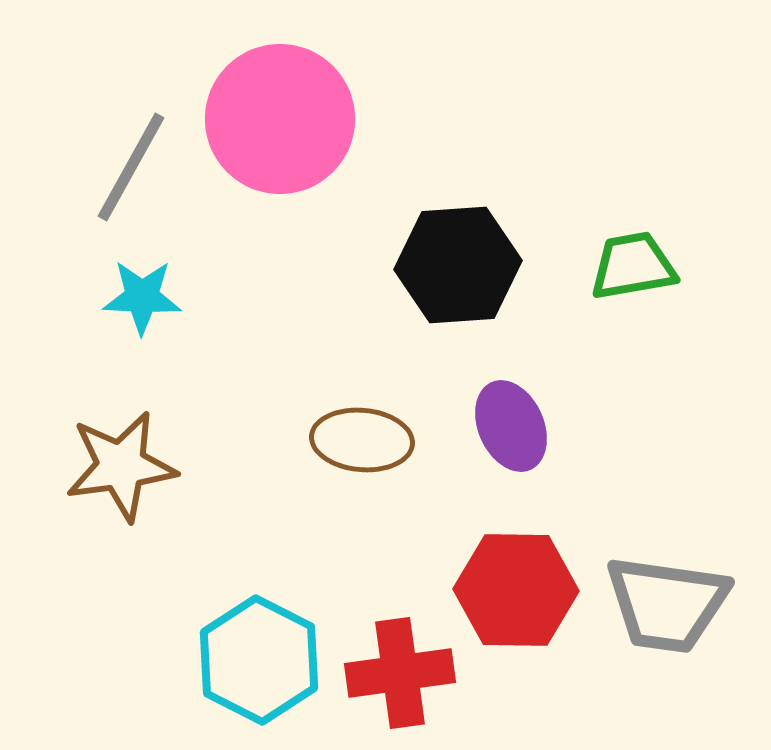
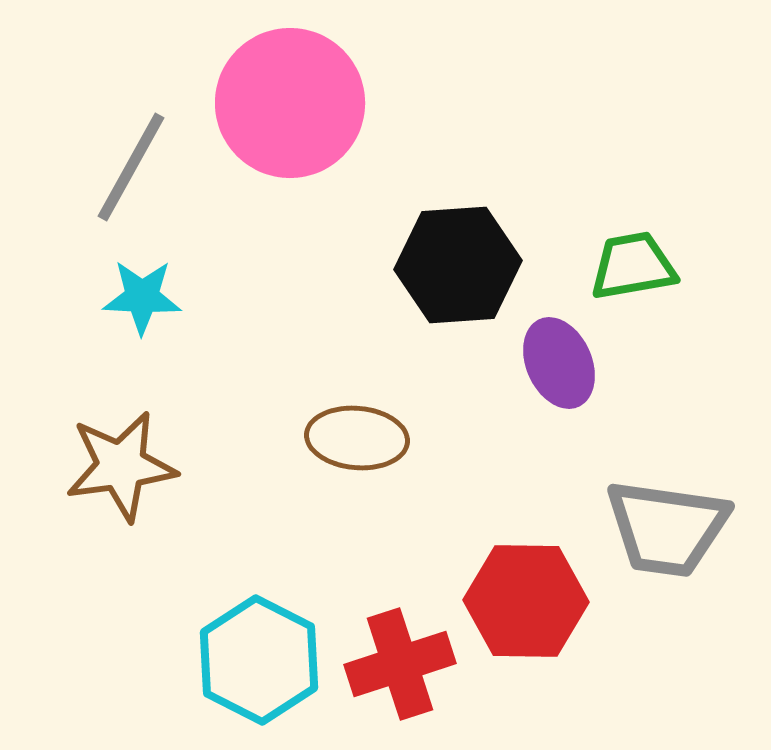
pink circle: moved 10 px right, 16 px up
purple ellipse: moved 48 px right, 63 px up
brown ellipse: moved 5 px left, 2 px up
red hexagon: moved 10 px right, 11 px down
gray trapezoid: moved 76 px up
red cross: moved 9 px up; rotated 10 degrees counterclockwise
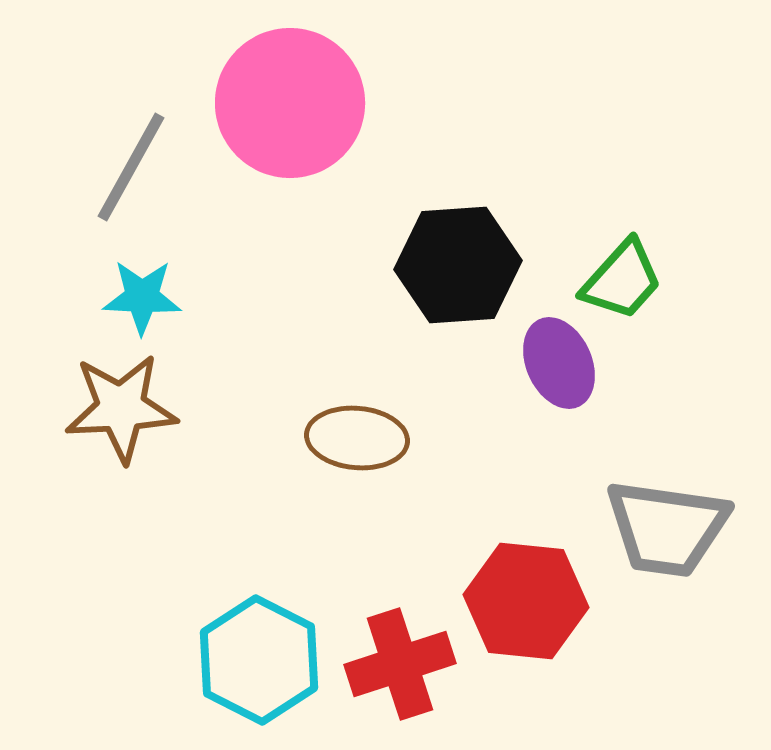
green trapezoid: moved 11 px left, 14 px down; rotated 142 degrees clockwise
brown star: moved 58 px up; rotated 5 degrees clockwise
red hexagon: rotated 5 degrees clockwise
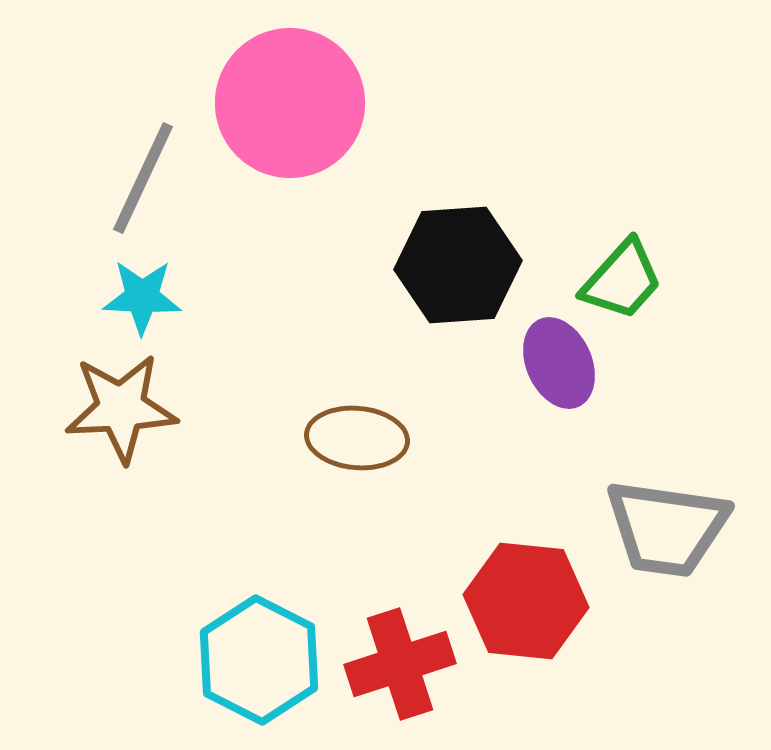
gray line: moved 12 px right, 11 px down; rotated 4 degrees counterclockwise
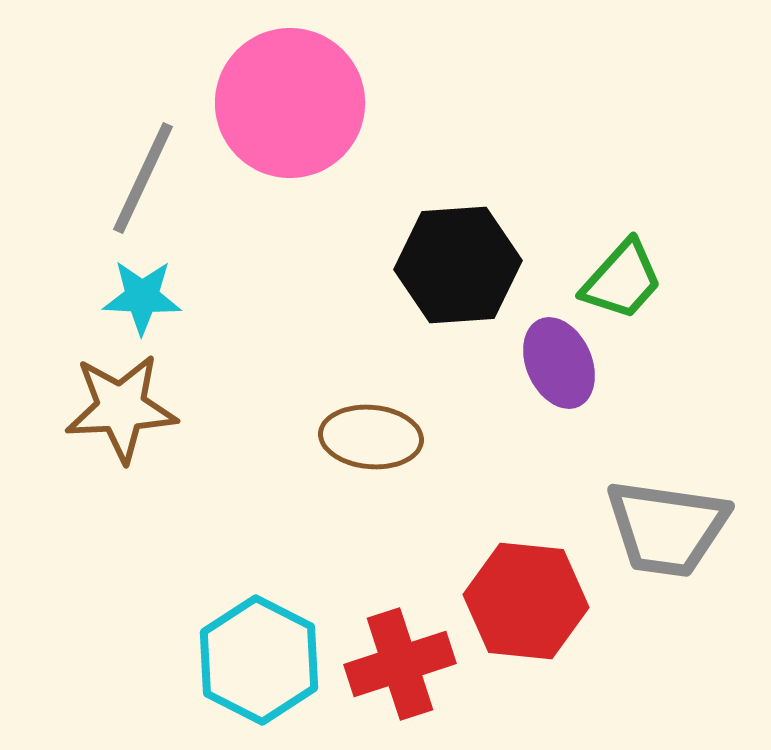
brown ellipse: moved 14 px right, 1 px up
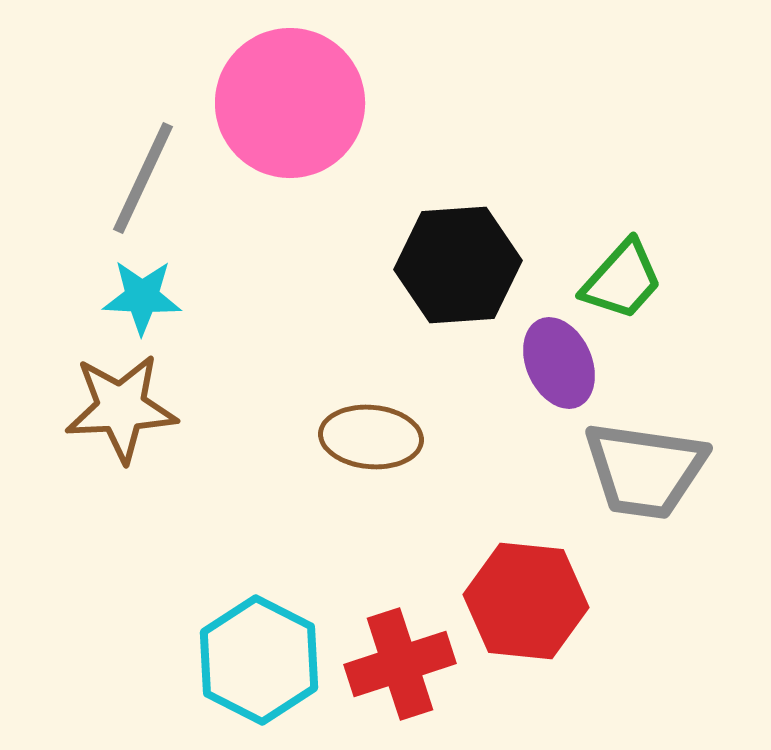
gray trapezoid: moved 22 px left, 58 px up
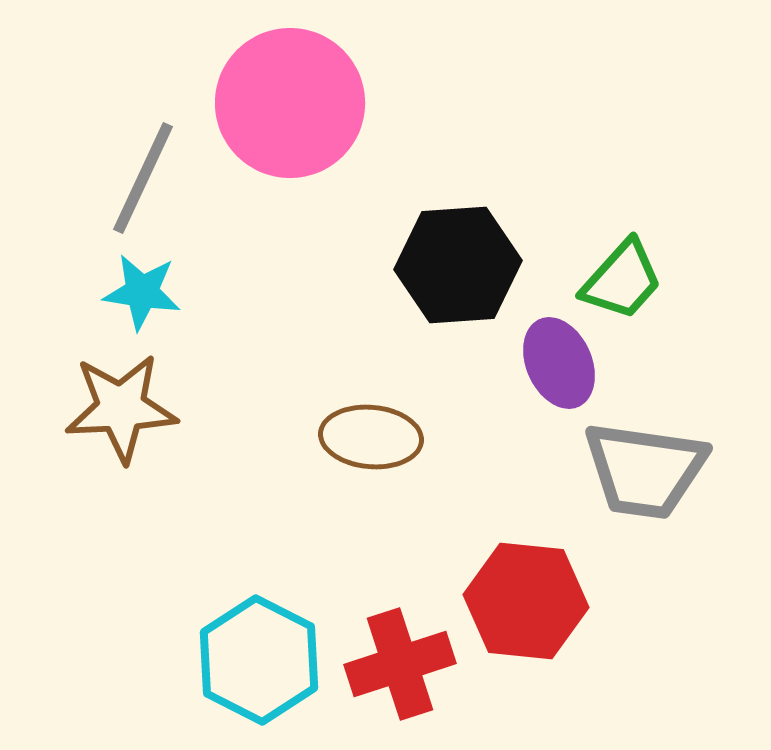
cyan star: moved 5 px up; rotated 6 degrees clockwise
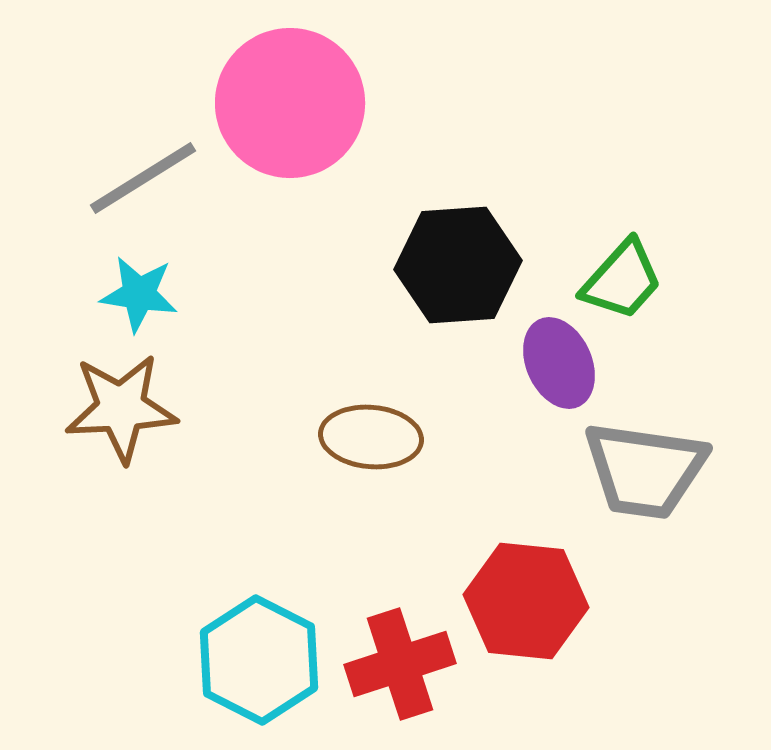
gray line: rotated 33 degrees clockwise
cyan star: moved 3 px left, 2 px down
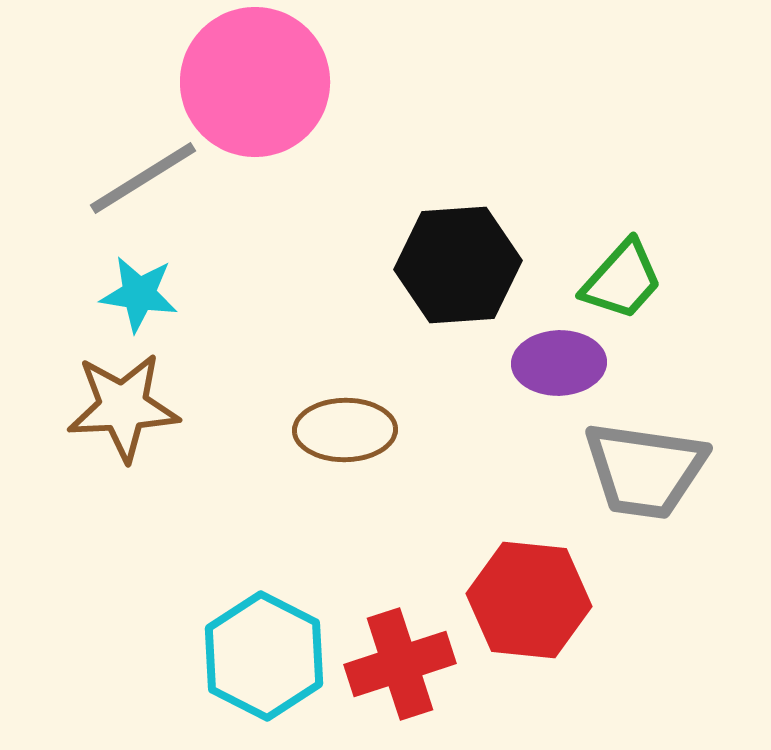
pink circle: moved 35 px left, 21 px up
purple ellipse: rotated 68 degrees counterclockwise
brown star: moved 2 px right, 1 px up
brown ellipse: moved 26 px left, 7 px up; rotated 6 degrees counterclockwise
red hexagon: moved 3 px right, 1 px up
cyan hexagon: moved 5 px right, 4 px up
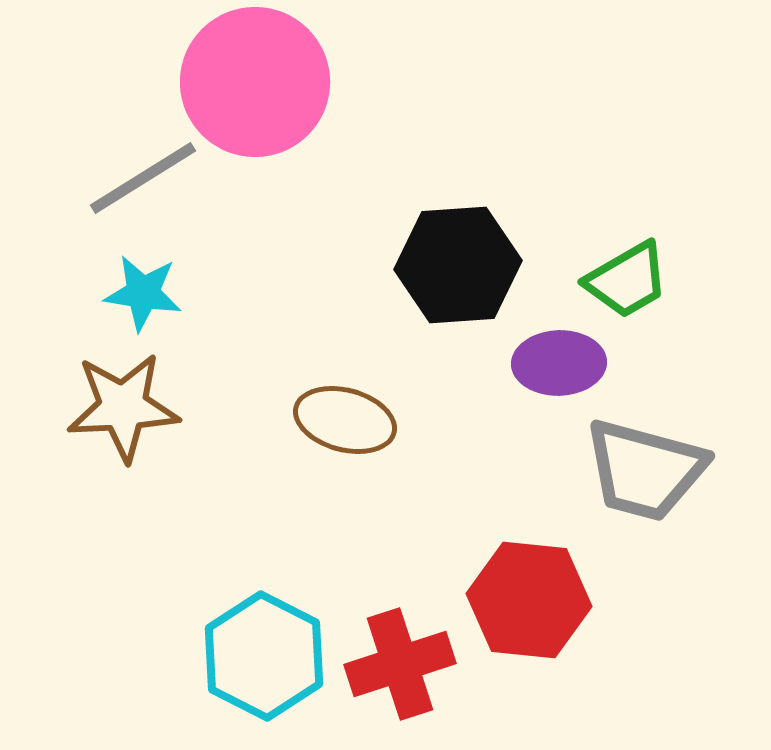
green trapezoid: moved 5 px right; rotated 18 degrees clockwise
cyan star: moved 4 px right, 1 px up
brown ellipse: moved 10 px up; rotated 16 degrees clockwise
gray trapezoid: rotated 7 degrees clockwise
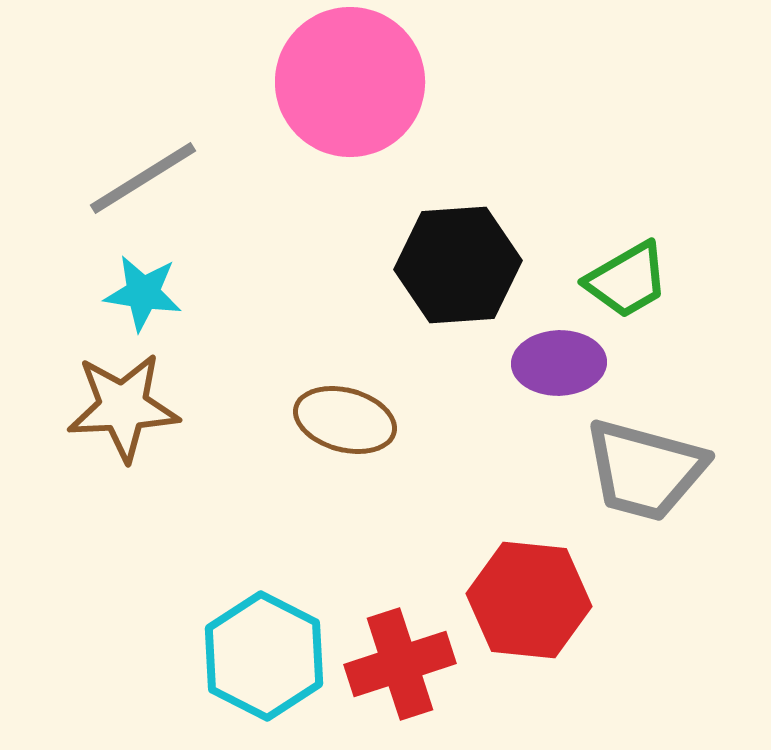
pink circle: moved 95 px right
